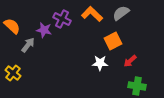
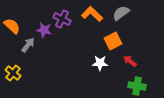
red arrow: rotated 80 degrees clockwise
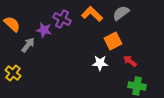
orange semicircle: moved 2 px up
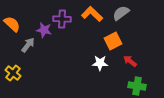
purple cross: rotated 24 degrees counterclockwise
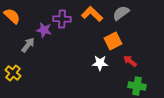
orange semicircle: moved 8 px up
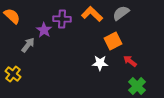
purple star: rotated 21 degrees clockwise
yellow cross: moved 1 px down
green cross: rotated 36 degrees clockwise
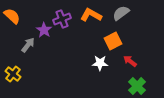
orange L-shape: moved 1 px left, 1 px down; rotated 15 degrees counterclockwise
purple cross: rotated 24 degrees counterclockwise
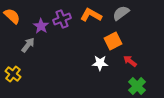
purple star: moved 3 px left, 4 px up
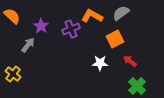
orange L-shape: moved 1 px right, 1 px down
purple cross: moved 9 px right, 10 px down
orange square: moved 2 px right, 2 px up
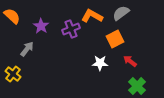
gray arrow: moved 1 px left, 4 px down
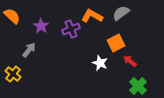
orange square: moved 1 px right, 4 px down
gray arrow: moved 2 px right, 1 px down
white star: rotated 21 degrees clockwise
green cross: moved 1 px right
